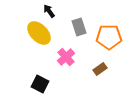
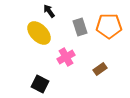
gray rectangle: moved 1 px right
orange pentagon: moved 11 px up
pink cross: rotated 12 degrees clockwise
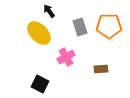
brown rectangle: moved 1 px right; rotated 32 degrees clockwise
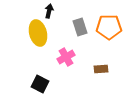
black arrow: rotated 48 degrees clockwise
orange pentagon: moved 1 px down
yellow ellipse: moved 1 px left; rotated 30 degrees clockwise
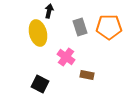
pink cross: rotated 24 degrees counterclockwise
brown rectangle: moved 14 px left, 6 px down; rotated 16 degrees clockwise
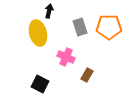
pink cross: rotated 12 degrees counterclockwise
brown rectangle: rotated 72 degrees counterclockwise
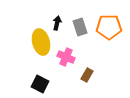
black arrow: moved 8 px right, 12 px down
yellow ellipse: moved 3 px right, 9 px down
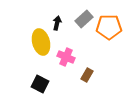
gray rectangle: moved 4 px right, 8 px up; rotated 66 degrees clockwise
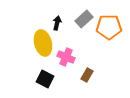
yellow ellipse: moved 2 px right, 1 px down
black square: moved 5 px right, 5 px up
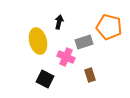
gray rectangle: moved 23 px down; rotated 24 degrees clockwise
black arrow: moved 2 px right, 1 px up
orange pentagon: rotated 15 degrees clockwise
yellow ellipse: moved 5 px left, 2 px up
brown rectangle: moved 3 px right; rotated 48 degrees counterclockwise
